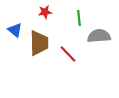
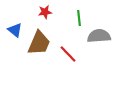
brown trapezoid: rotated 24 degrees clockwise
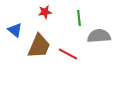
brown trapezoid: moved 3 px down
red line: rotated 18 degrees counterclockwise
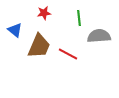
red star: moved 1 px left, 1 px down
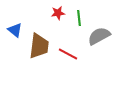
red star: moved 14 px right
gray semicircle: rotated 25 degrees counterclockwise
brown trapezoid: rotated 16 degrees counterclockwise
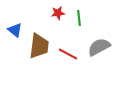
gray semicircle: moved 11 px down
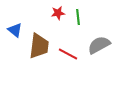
green line: moved 1 px left, 1 px up
gray semicircle: moved 2 px up
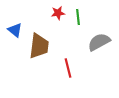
gray semicircle: moved 3 px up
red line: moved 14 px down; rotated 48 degrees clockwise
